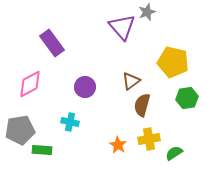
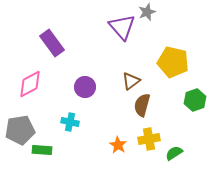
green hexagon: moved 8 px right, 2 px down; rotated 10 degrees counterclockwise
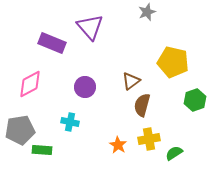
purple triangle: moved 32 px left
purple rectangle: rotated 32 degrees counterclockwise
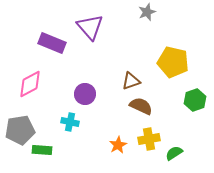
brown triangle: rotated 18 degrees clockwise
purple circle: moved 7 px down
brown semicircle: moved 1 px left, 1 px down; rotated 100 degrees clockwise
orange star: rotated 12 degrees clockwise
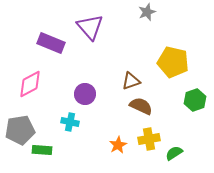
purple rectangle: moved 1 px left
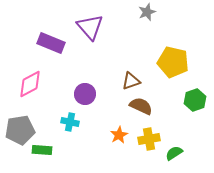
orange star: moved 1 px right, 10 px up
